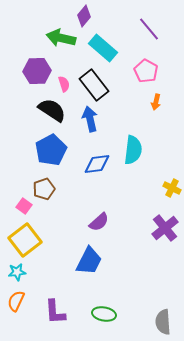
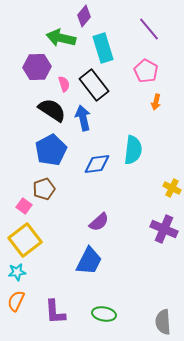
cyan rectangle: rotated 32 degrees clockwise
purple hexagon: moved 4 px up
blue arrow: moved 7 px left, 1 px up
purple cross: moved 1 px left, 1 px down; rotated 28 degrees counterclockwise
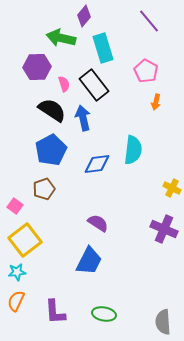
purple line: moved 8 px up
pink square: moved 9 px left
purple semicircle: moved 1 px left, 1 px down; rotated 105 degrees counterclockwise
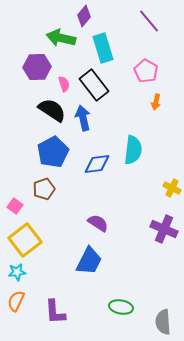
blue pentagon: moved 2 px right, 2 px down
green ellipse: moved 17 px right, 7 px up
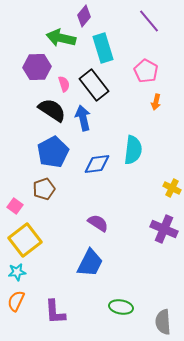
blue trapezoid: moved 1 px right, 2 px down
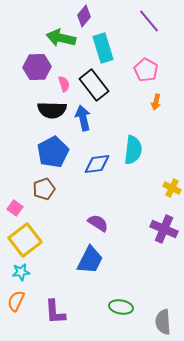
pink pentagon: moved 1 px up
black semicircle: rotated 148 degrees clockwise
pink square: moved 2 px down
blue trapezoid: moved 3 px up
cyan star: moved 4 px right
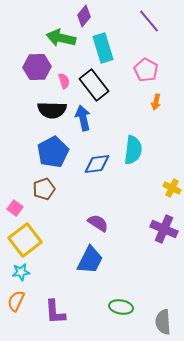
pink semicircle: moved 3 px up
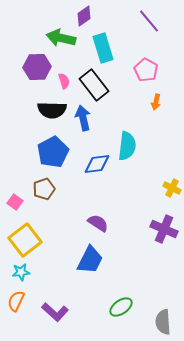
purple diamond: rotated 15 degrees clockwise
cyan semicircle: moved 6 px left, 4 px up
pink square: moved 6 px up
green ellipse: rotated 45 degrees counterclockwise
purple L-shape: rotated 44 degrees counterclockwise
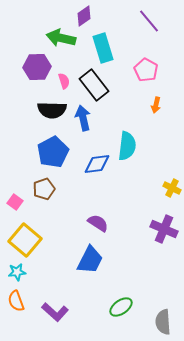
orange arrow: moved 3 px down
yellow square: rotated 12 degrees counterclockwise
cyan star: moved 4 px left
orange semicircle: rotated 45 degrees counterclockwise
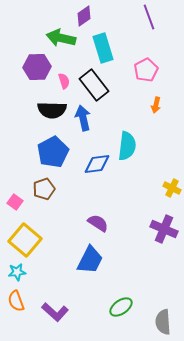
purple line: moved 4 px up; rotated 20 degrees clockwise
pink pentagon: rotated 15 degrees clockwise
